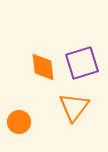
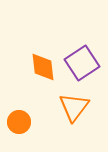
purple square: rotated 16 degrees counterclockwise
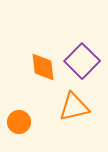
purple square: moved 2 px up; rotated 12 degrees counterclockwise
orange triangle: rotated 40 degrees clockwise
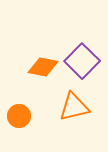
orange diamond: rotated 72 degrees counterclockwise
orange circle: moved 6 px up
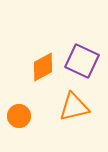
purple square: rotated 20 degrees counterclockwise
orange diamond: rotated 40 degrees counterclockwise
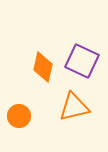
orange diamond: rotated 48 degrees counterclockwise
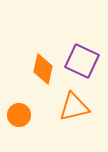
orange diamond: moved 2 px down
orange circle: moved 1 px up
